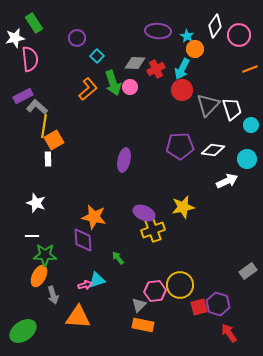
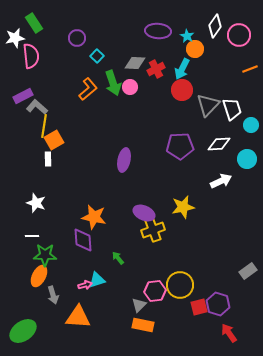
pink semicircle at (30, 59): moved 1 px right, 3 px up
white diamond at (213, 150): moved 6 px right, 6 px up; rotated 10 degrees counterclockwise
white arrow at (227, 181): moved 6 px left
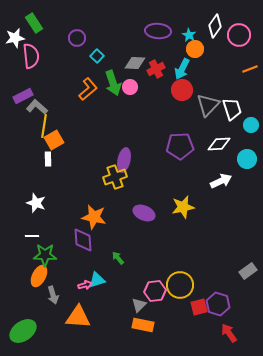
cyan star at (187, 36): moved 2 px right, 1 px up
yellow cross at (153, 230): moved 38 px left, 53 px up
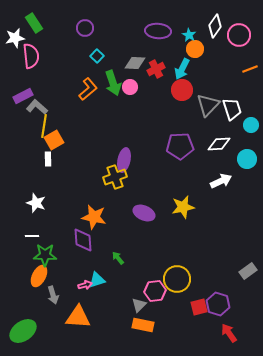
purple circle at (77, 38): moved 8 px right, 10 px up
yellow circle at (180, 285): moved 3 px left, 6 px up
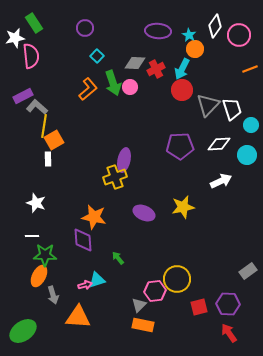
cyan circle at (247, 159): moved 4 px up
purple hexagon at (218, 304): moved 10 px right; rotated 15 degrees counterclockwise
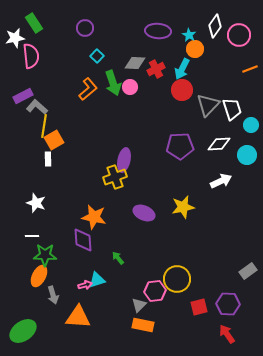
red arrow at (229, 333): moved 2 px left, 1 px down
